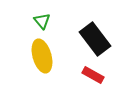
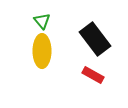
yellow ellipse: moved 5 px up; rotated 16 degrees clockwise
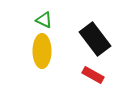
green triangle: moved 2 px right, 1 px up; rotated 24 degrees counterclockwise
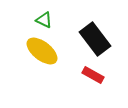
yellow ellipse: rotated 52 degrees counterclockwise
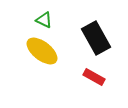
black rectangle: moved 1 px right, 1 px up; rotated 8 degrees clockwise
red rectangle: moved 1 px right, 2 px down
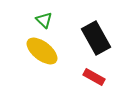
green triangle: rotated 18 degrees clockwise
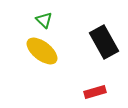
black rectangle: moved 8 px right, 4 px down
red rectangle: moved 1 px right, 15 px down; rotated 45 degrees counterclockwise
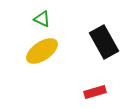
green triangle: moved 2 px left, 1 px up; rotated 18 degrees counterclockwise
yellow ellipse: rotated 72 degrees counterclockwise
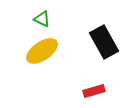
red rectangle: moved 1 px left, 1 px up
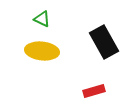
yellow ellipse: rotated 40 degrees clockwise
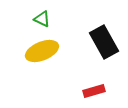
yellow ellipse: rotated 28 degrees counterclockwise
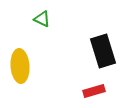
black rectangle: moved 1 px left, 9 px down; rotated 12 degrees clockwise
yellow ellipse: moved 22 px left, 15 px down; rotated 72 degrees counterclockwise
